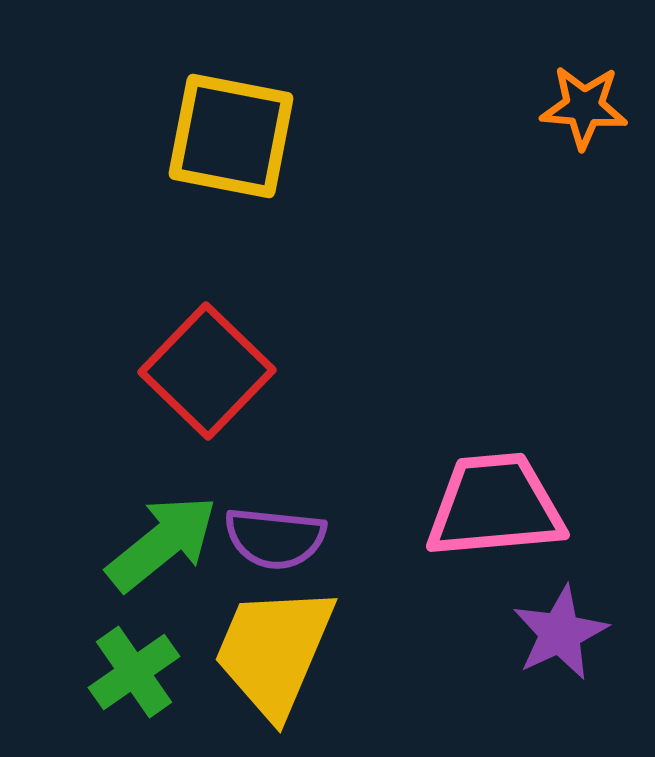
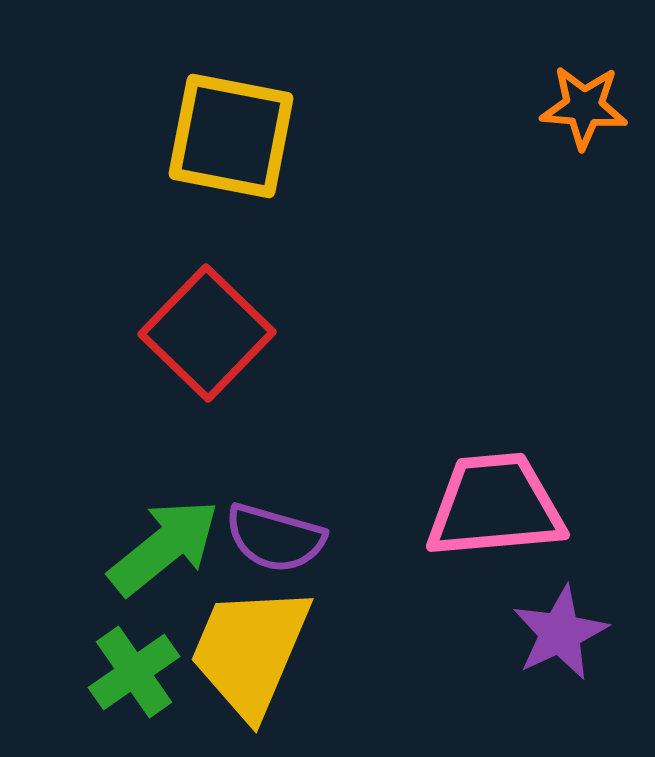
red square: moved 38 px up
purple semicircle: rotated 10 degrees clockwise
green arrow: moved 2 px right, 4 px down
yellow trapezoid: moved 24 px left
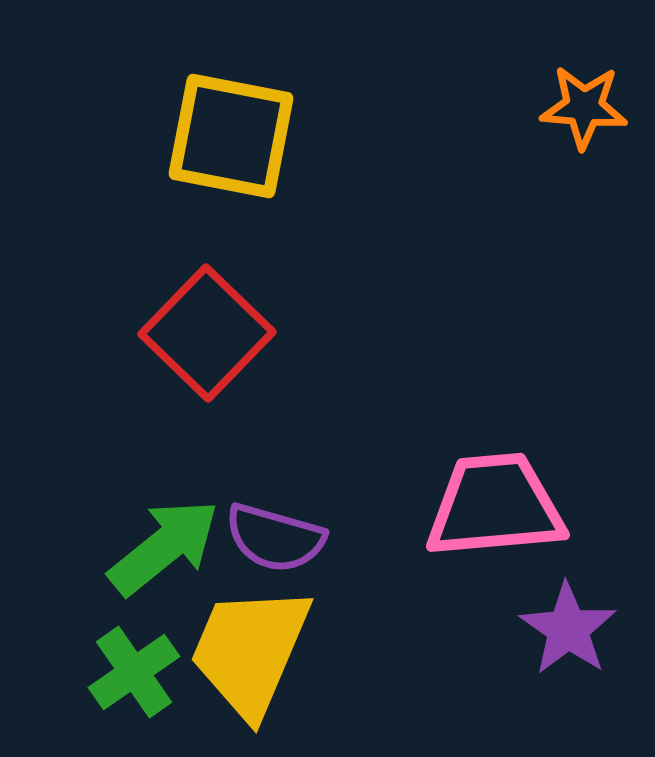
purple star: moved 8 px right, 4 px up; rotated 12 degrees counterclockwise
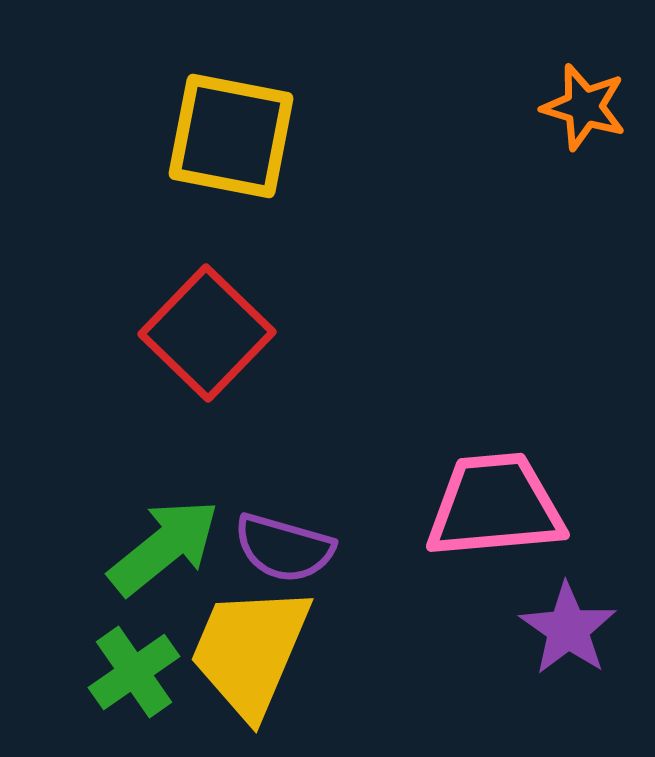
orange star: rotated 12 degrees clockwise
purple semicircle: moved 9 px right, 10 px down
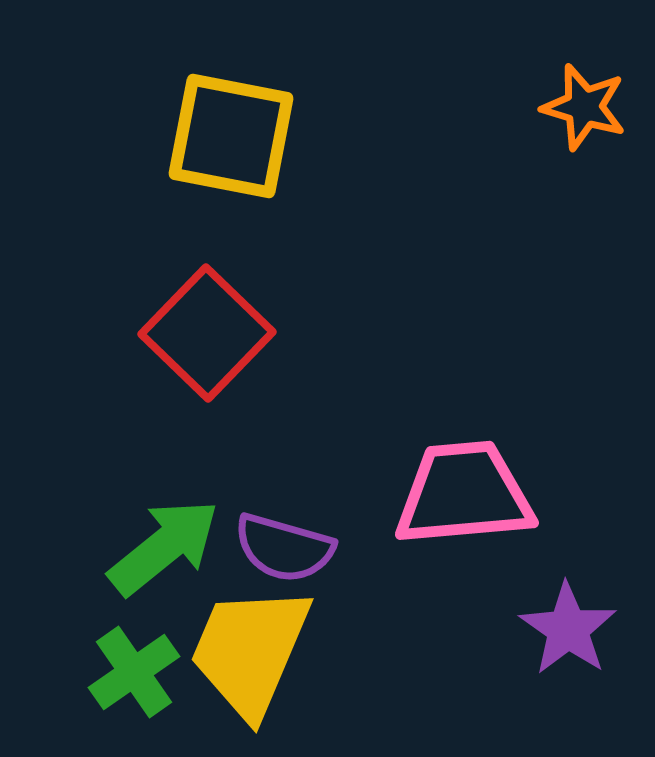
pink trapezoid: moved 31 px left, 12 px up
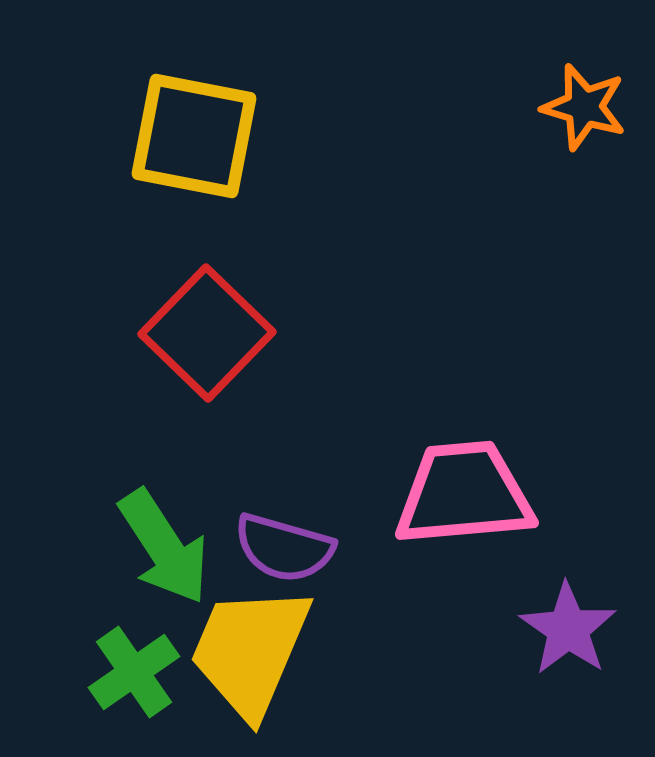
yellow square: moved 37 px left
green arrow: rotated 96 degrees clockwise
